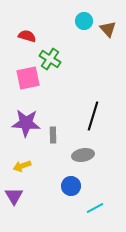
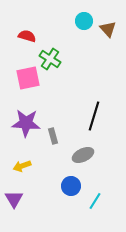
black line: moved 1 px right
gray rectangle: moved 1 px down; rotated 14 degrees counterclockwise
gray ellipse: rotated 15 degrees counterclockwise
purple triangle: moved 3 px down
cyan line: moved 7 px up; rotated 30 degrees counterclockwise
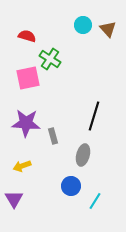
cyan circle: moved 1 px left, 4 px down
gray ellipse: rotated 50 degrees counterclockwise
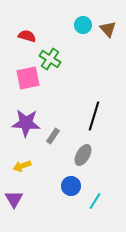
gray rectangle: rotated 49 degrees clockwise
gray ellipse: rotated 15 degrees clockwise
